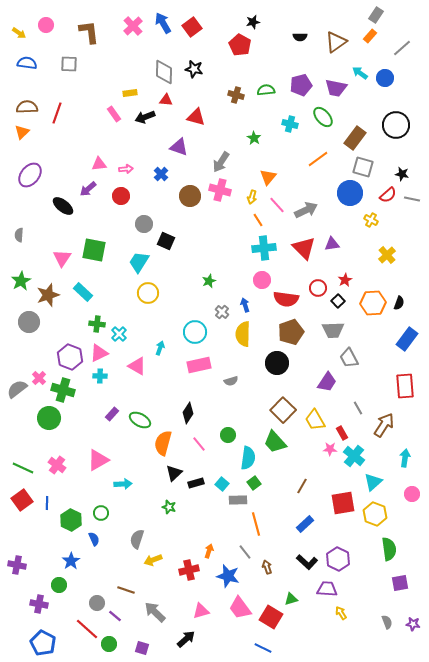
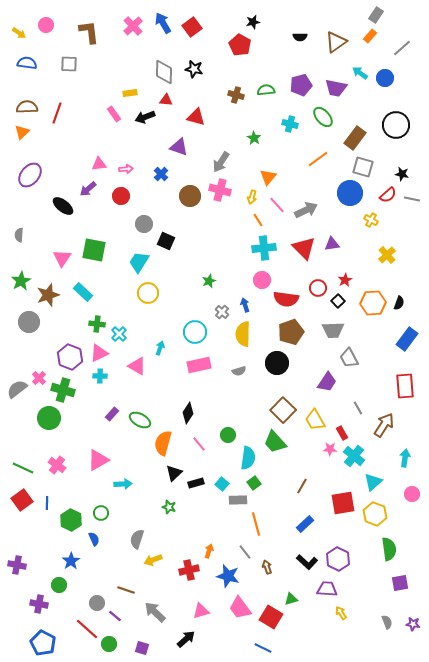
gray semicircle at (231, 381): moved 8 px right, 10 px up
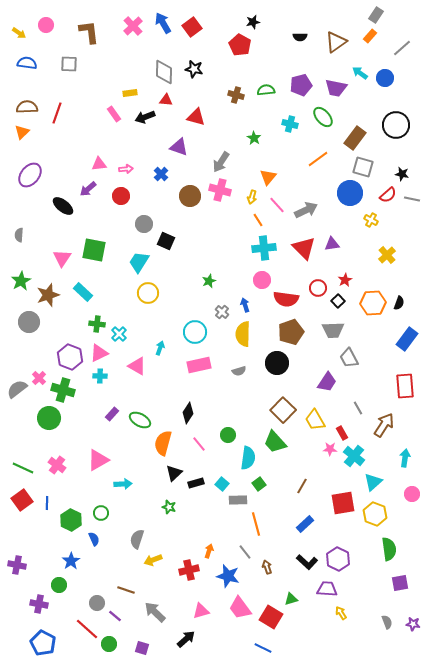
green square at (254, 483): moved 5 px right, 1 px down
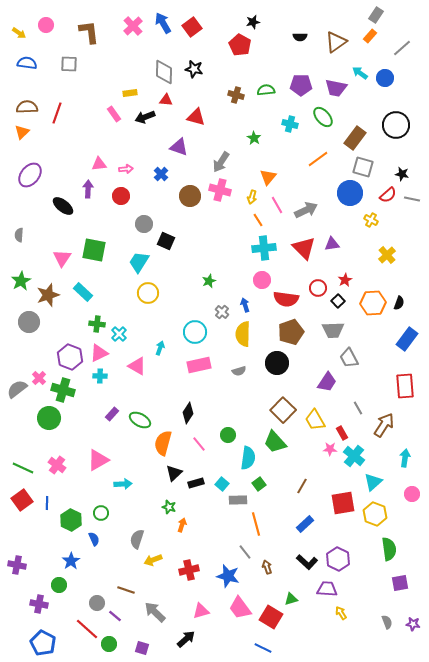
purple pentagon at (301, 85): rotated 15 degrees clockwise
purple arrow at (88, 189): rotated 132 degrees clockwise
pink line at (277, 205): rotated 12 degrees clockwise
orange arrow at (209, 551): moved 27 px left, 26 px up
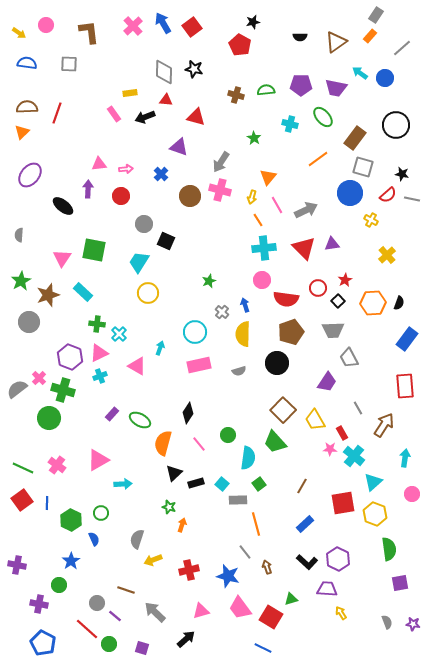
cyan cross at (100, 376): rotated 24 degrees counterclockwise
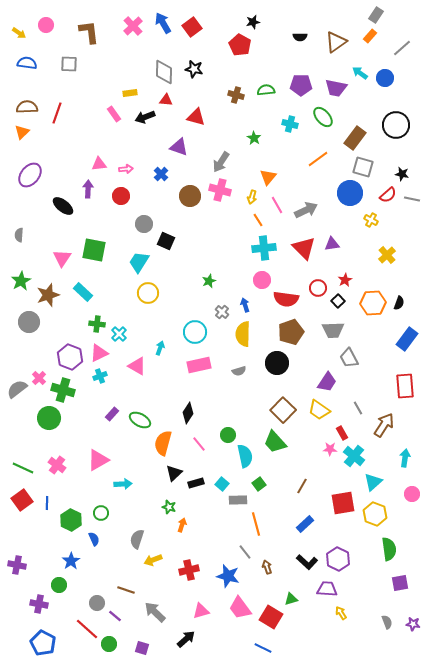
yellow trapezoid at (315, 420): moved 4 px right, 10 px up; rotated 25 degrees counterclockwise
cyan semicircle at (248, 458): moved 3 px left, 2 px up; rotated 20 degrees counterclockwise
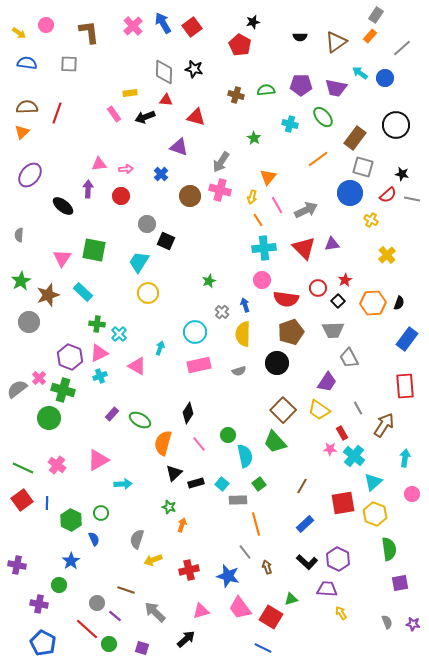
gray circle at (144, 224): moved 3 px right
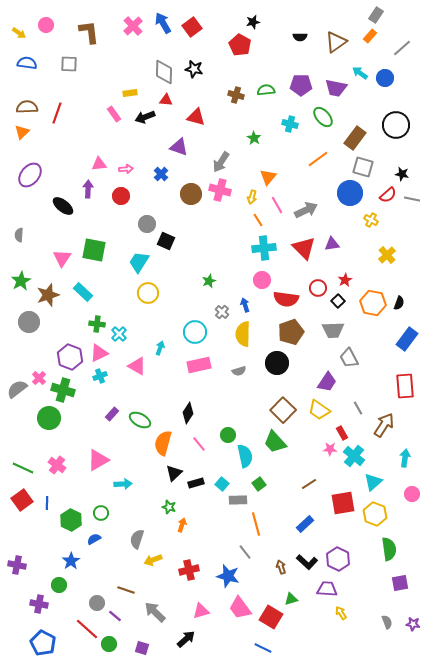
brown circle at (190, 196): moved 1 px right, 2 px up
orange hexagon at (373, 303): rotated 15 degrees clockwise
brown line at (302, 486): moved 7 px right, 2 px up; rotated 28 degrees clockwise
blue semicircle at (94, 539): rotated 96 degrees counterclockwise
brown arrow at (267, 567): moved 14 px right
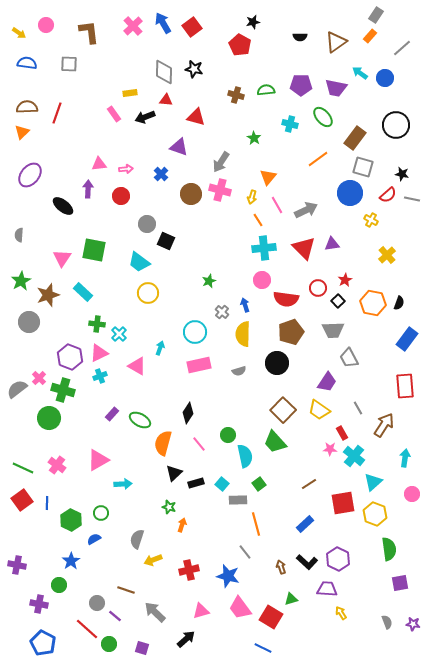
cyan trapezoid at (139, 262): rotated 85 degrees counterclockwise
